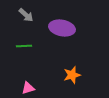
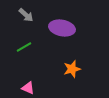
green line: moved 1 px down; rotated 28 degrees counterclockwise
orange star: moved 6 px up
pink triangle: rotated 40 degrees clockwise
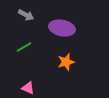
gray arrow: rotated 14 degrees counterclockwise
orange star: moved 6 px left, 7 px up
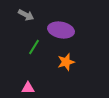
purple ellipse: moved 1 px left, 2 px down
green line: moved 10 px right; rotated 28 degrees counterclockwise
pink triangle: rotated 24 degrees counterclockwise
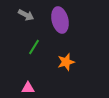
purple ellipse: moved 1 px left, 10 px up; rotated 65 degrees clockwise
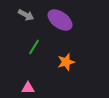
purple ellipse: rotated 40 degrees counterclockwise
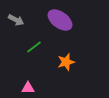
gray arrow: moved 10 px left, 5 px down
green line: rotated 21 degrees clockwise
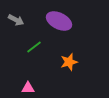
purple ellipse: moved 1 px left, 1 px down; rotated 10 degrees counterclockwise
orange star: moved 3 px right
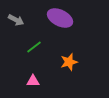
purple ellipse: moved 1 px right, 3 px up
pink triangle: moved 5 px right, 7 px up
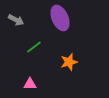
purple ellipse: rotated 40 degrees clockwise
pink triangle: moved 3 px left, 3 px down
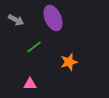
purple ellipse: moved 7 px left
